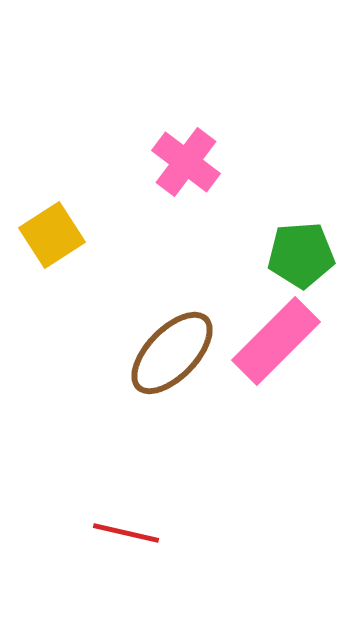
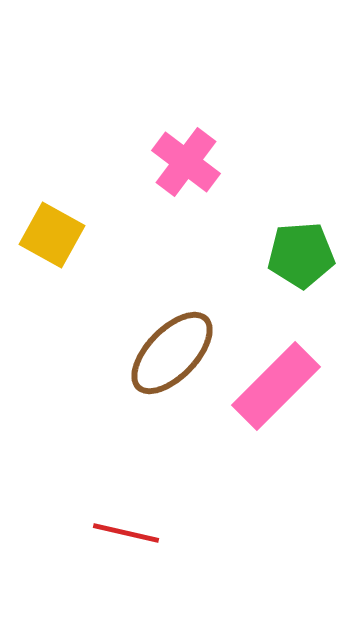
yellow square: rotated 28 degrees counterclockwise
pink rectangle: moved 45 px down
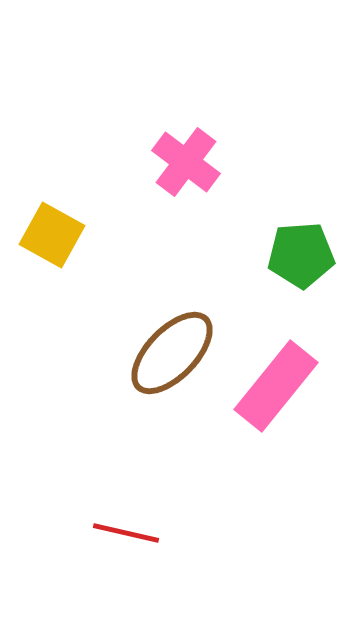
pink rectangle: rotated 6 degrees counterclockwise
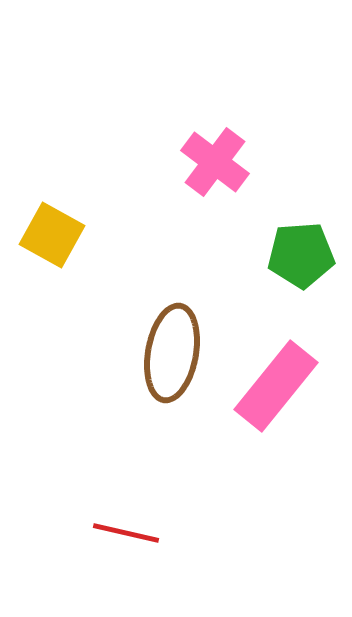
pink cross: moved 29 px right
brown ellipse: rotated 34 degrees counterclockwise
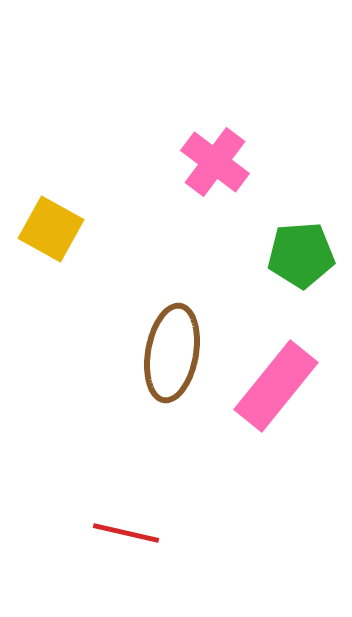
yellow square: moved 1 px left, 6 px up
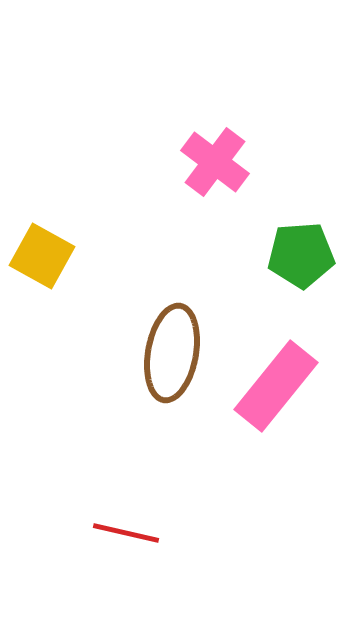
yellow square: moved 9 px left, 27 px down
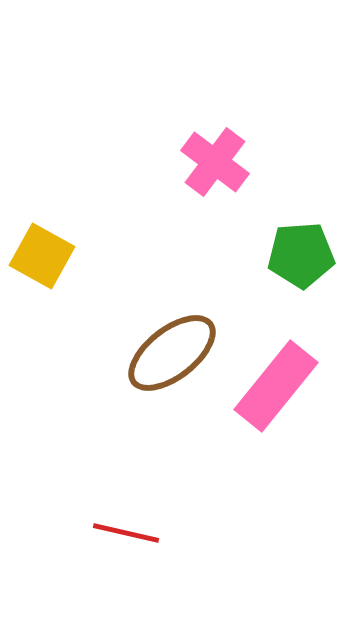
brown ellipse: rotated 42 degrees clockwise
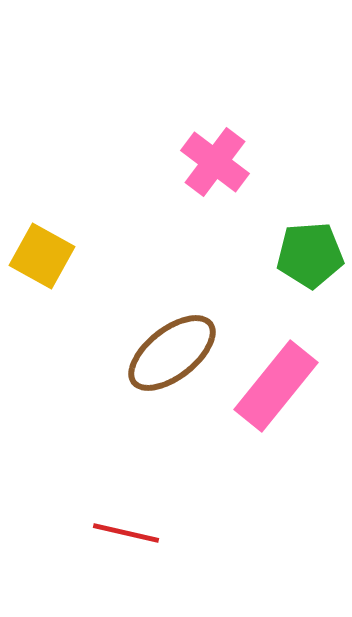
green pentagon: moved 9 px right
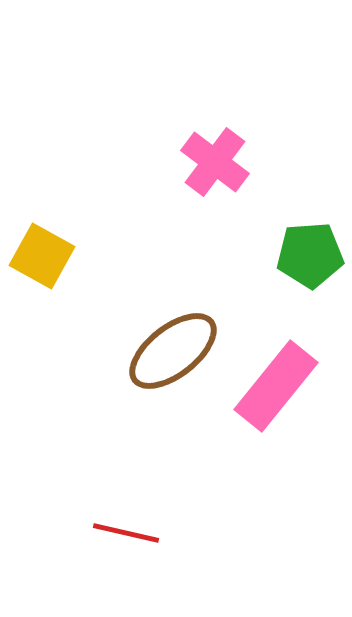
brown ellipse: moved 1 px right, 2 px up
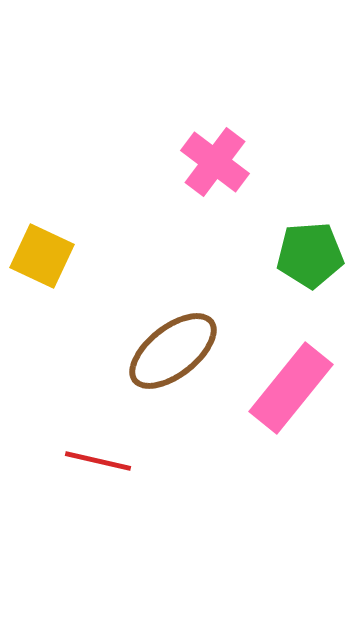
yellow square: rotated 4 degrees counterclockwise
pink rectangle: moved 15 px right, 2 px down
red line: moved 28 px left, 72 px up
